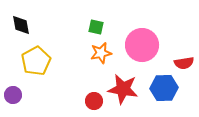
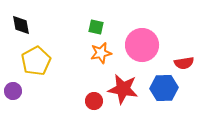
purple circle: moved 4 px up
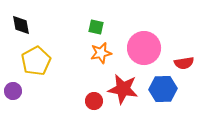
pink circle: moved 2 px right, 3 px down
blue hexagon: moved 1 px left, 1 px down
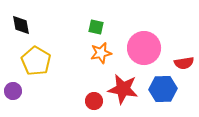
yellow pentagon: rotated 12 degrees counterclockwise
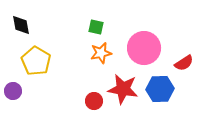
red semicircle: rotated 24 degrees counterclockwise
blue hexagon: moved 3 px left
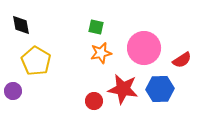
red semicircle: moved 2 px left, 3 px up
